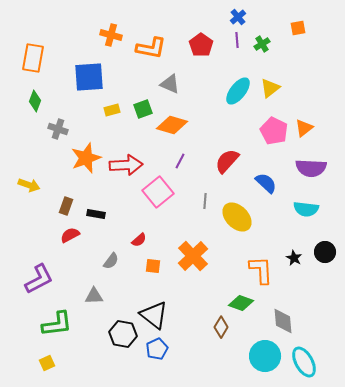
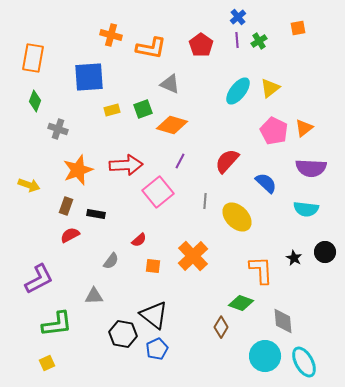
green cross at (262, 44): moved 3 px left, 3 px up
orange star at (86, 158): moved 8 px left, 12 px down
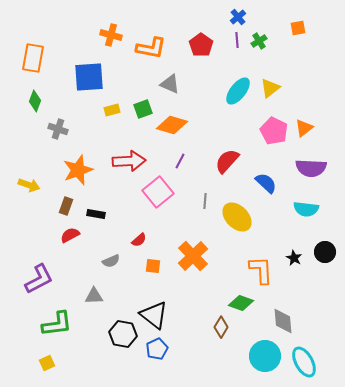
red arrow at (126, 165): moved 3 px right, 4 px up
gray semicircle at (111, 261): rotated 30 degrees clockwise
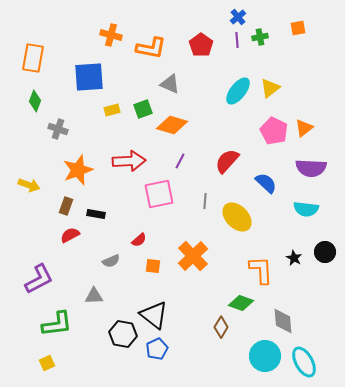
green cross at (259, 41): moved 1 px right, 4 px up; rotated 21 degrees clockwise
pink square at (158, 192): moved 1 px right, 2 px down; rotated 28 degrees clockwise
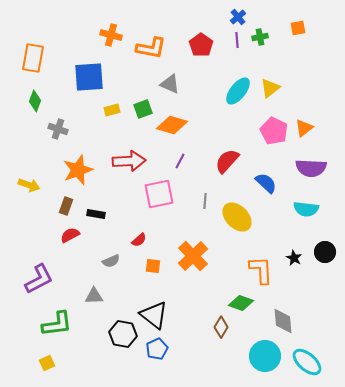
cyan ellipse at (304, 362): moved 3 px right; rotated 20 degrees counterclockwise
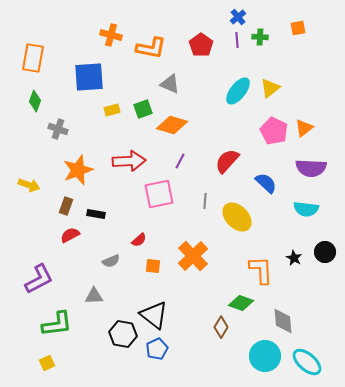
green cross at (260, 37): rotated 14 degrees clockwise
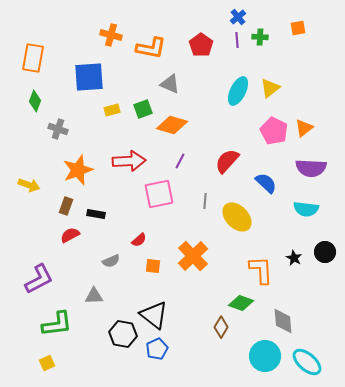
cyan ellipse at (238, 91): rotated 12 degrees counterclockwise
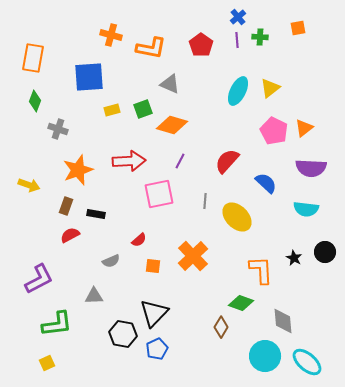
black triangle at (154, 315): moved 2 px up; rotated 36 degrees clockwise
